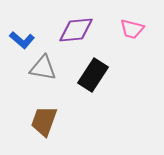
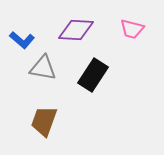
purple diamond: rotated 9 degrees clockwise
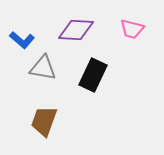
black rectangle: rotated 8 degrees counterclockwise
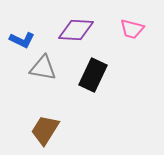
blue L-shape: rotated 15 degrees counterclockwise
brown trapezoid: moved 1 px right, 9 px down; rotated 12 degrees clockwise
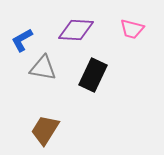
blue L-shape: rotated 125 degrees clockwise
